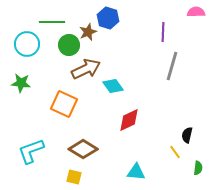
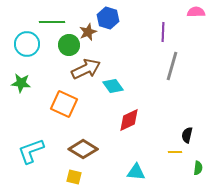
yellow line: rotated 56 degrees counterclockwise
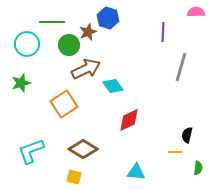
gray line: moved 9 px right, 1 px down
green star: rotated 24 degrees counterclockwise
orange square: rotated 32 degrees clockwise
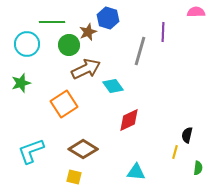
gray line: moved 41 px left, 16 px up
yellow line: rotated 72 degrees counterclockwise
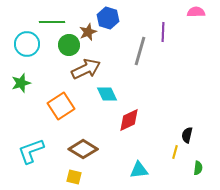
cyan diamond: moved 6 px left, 8 px down; rotated 10 degrees clockwise
orange square: moved 3 px left, 2 px down
cyan triangle: moved 3 px right, 2 px up; rotated 12 degrees counterclockwise
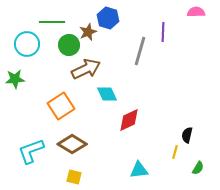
green star: moved 6 px left, 4 px up; rotated 12 degrees clockwise
brown diamond: moved 11 px left, 5 px up
green semicircle: rotated 24 degrees clockwise
